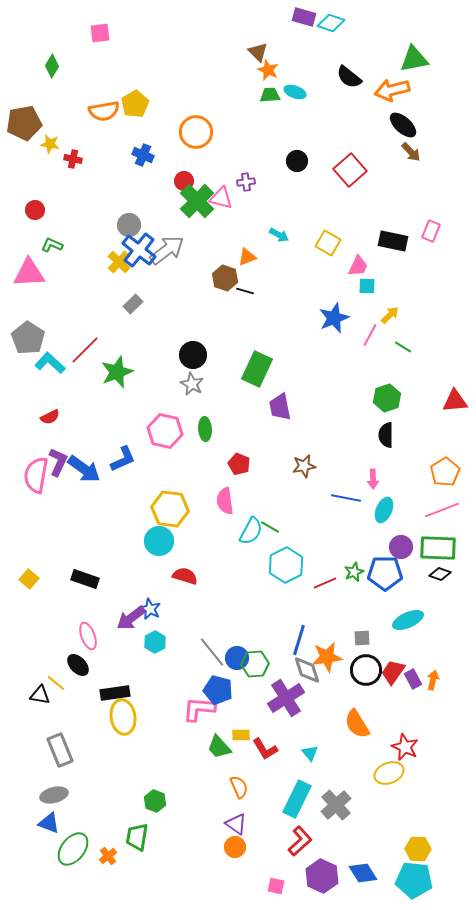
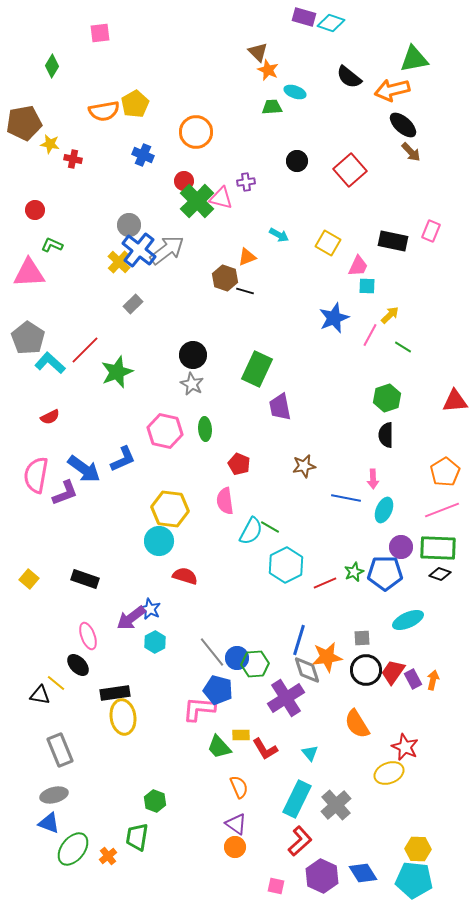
green trapezoid at (270, 95): moved 2 px right, 12 px down
purple L-shape at (58, 462): moved 7 px right, 31 px down; rotated 44 degrees clockwise
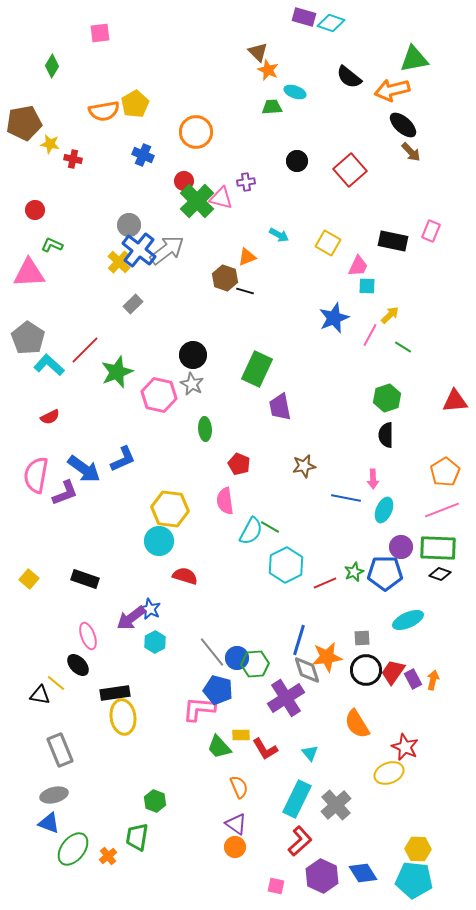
cyan L-shape at (50, 363): moved 1 px left, 2 px down
pink hexagon at (165, 431): moved 6 px left, 36 px up
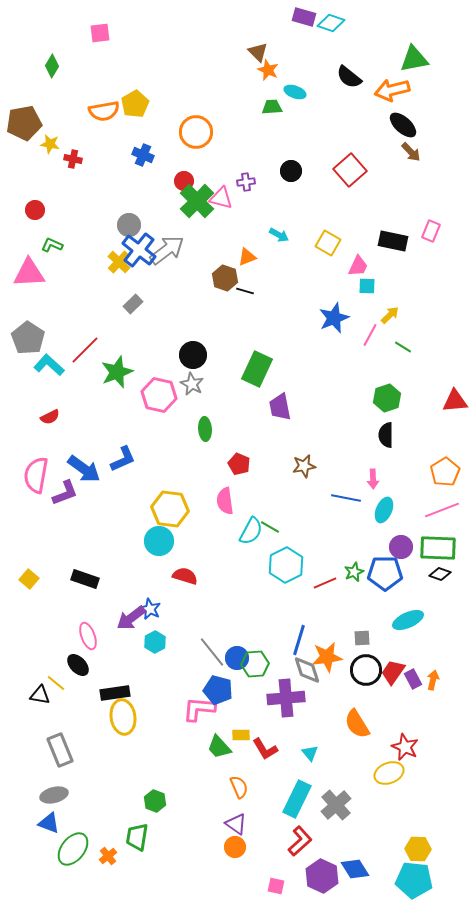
black circle at (297, 161): moved 6 px left, 10 px down
purple cross at (286, 698): rotated 27 degrees clockwise
blue diamond at (363, 873): moved 8 px left, 4 px up
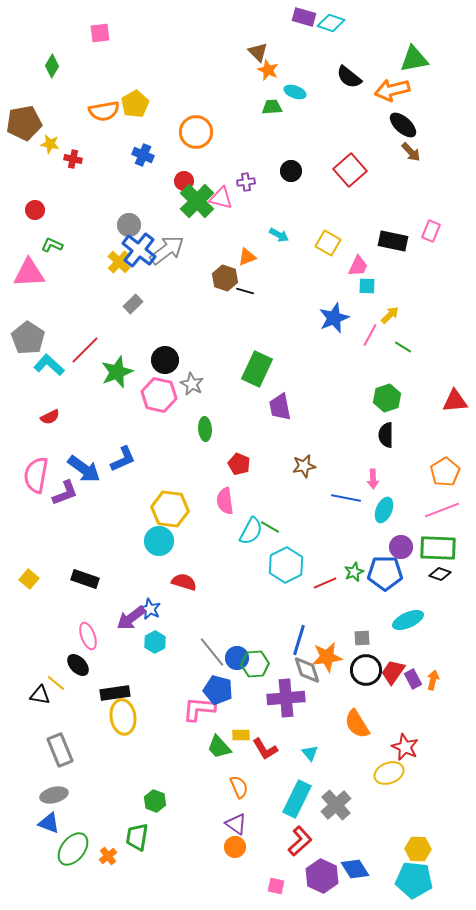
black circle at (193, 355): moved 28 px left, 5 px down
red semicircle at (185, 576): moved 1 px left, 6 px down
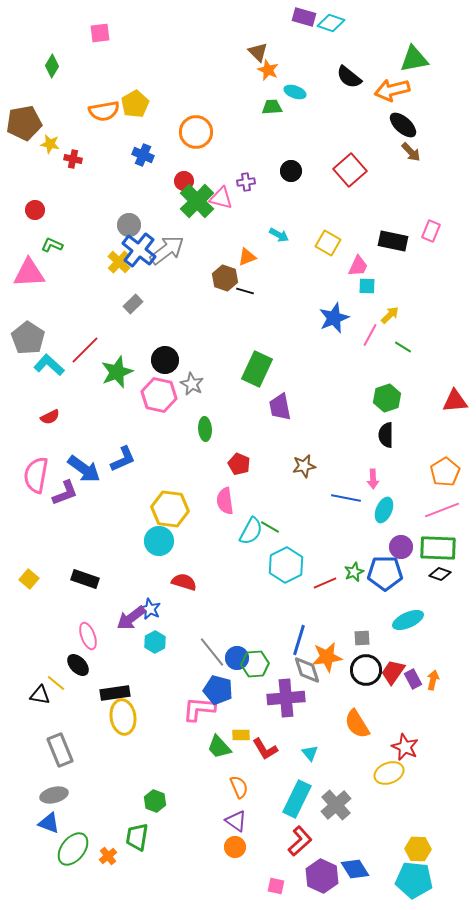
purple triangle at (236, 824): moved 3 px up
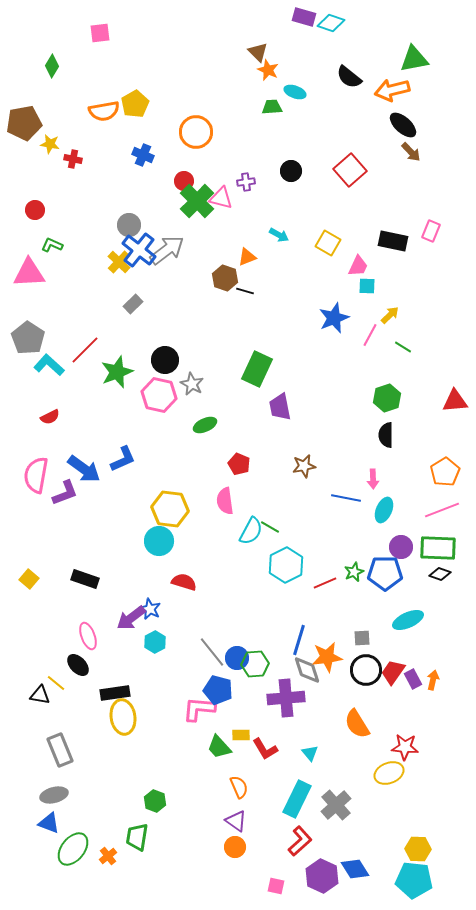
green ellipse at (205, 429): moved 4 px up; rotated 70 degrees clockwise
red star at (405, 747): rotated 20 degrees counterclockwise
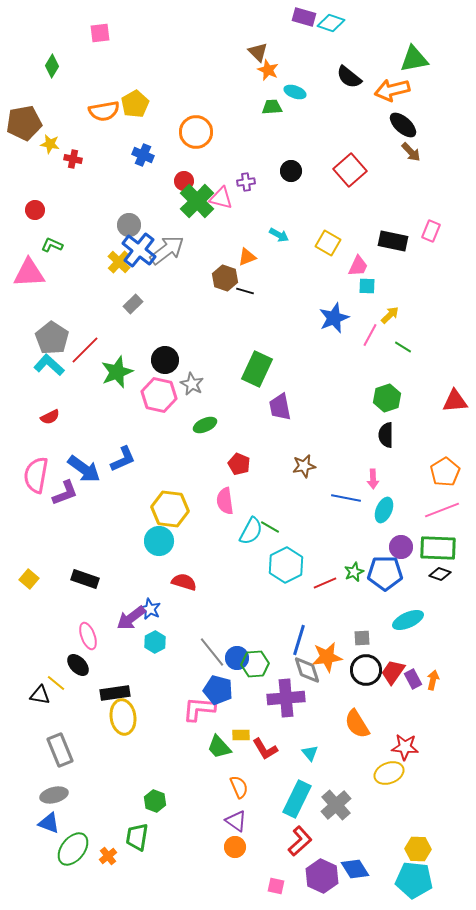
gray pentagon at (28, 338): moved 24 px right
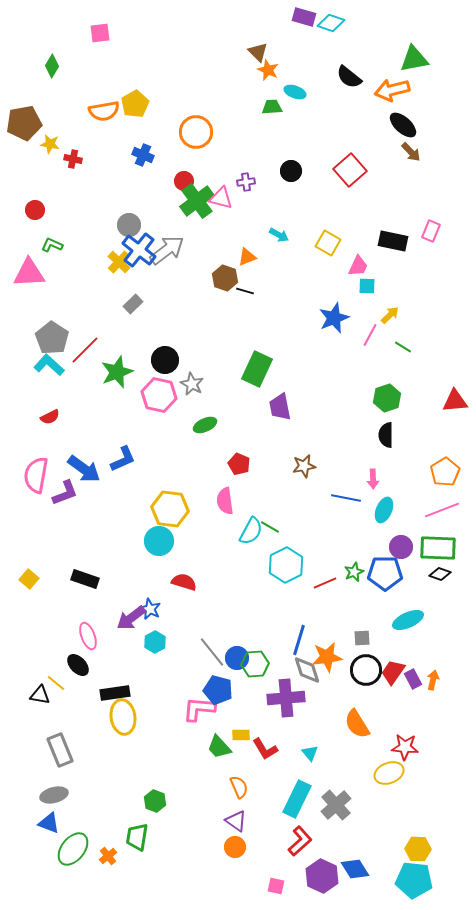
green cross at (197, 201): rotated 8 degrees clockwise
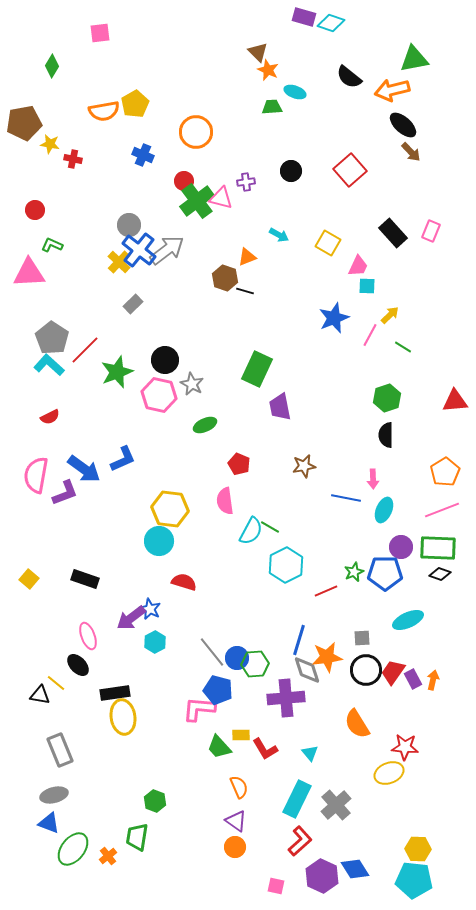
black rectangle at (393, 241): moved 8 px up; rotated 36 degrees clockwise
red line at (325, 583): moved 1 px right, 8 px down
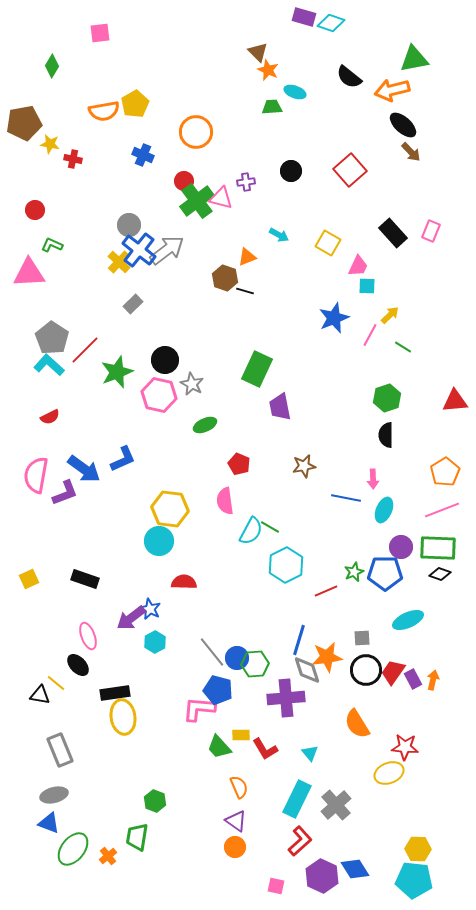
yellow square at (29, 579): rotated 24 degrees clockwise
red semicircle at (184, 582): rotated 15 degrees counterclockwise
